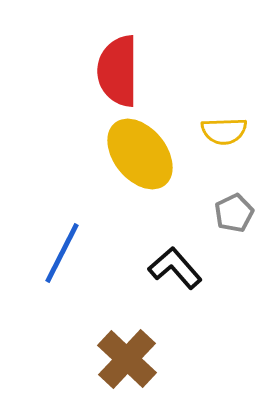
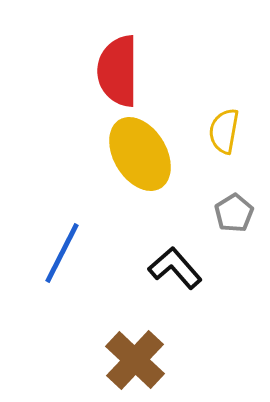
yellow semicircle: rotated 102 degrees clockwise
yellow ellipse: rotated 8 degrees clockwise
gray pentagon: rotated 6 degrees counterclockwise
brown cross: moved 8 px right, 1 px down
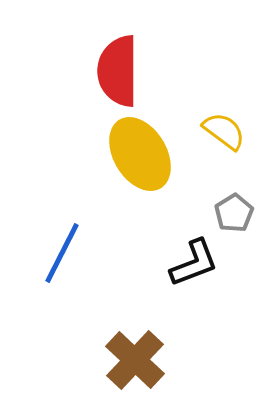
yellow semicircle: rotated 117 degrees clockwise
black L-shape: moved 19 px right, 5 px up; rotated 110 degrees clockwise
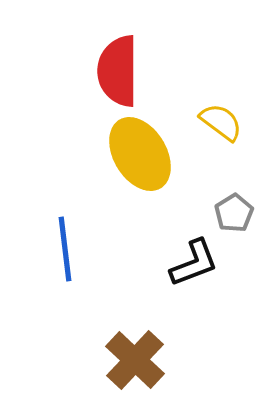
yellow semicircle: moved 3 px left, 9 px up
blue line: moved 3 px right, 4 px up; rotated 34 degrees counterclockwise
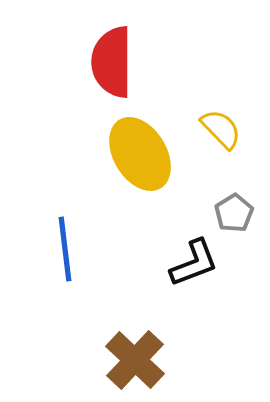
red semicircle: moved 6 px left, 9 px up
yellow semicircle: moved 7 px down; rotated 9 degrees clockwise
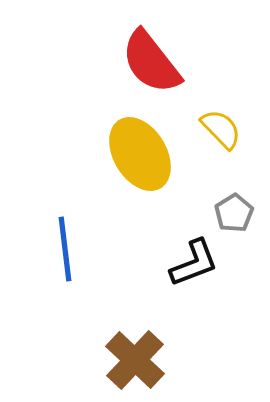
red semicircle: moved 39 px right; rotated 38 degrees counterclockwise
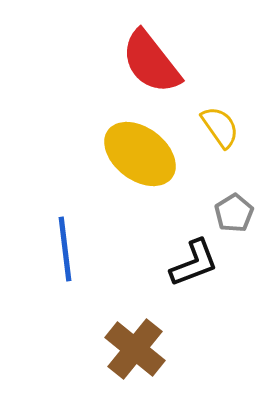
yellow semicircle: moved 1 px left, 2 px up; rotated 9 degrees clockwise
yellow ellipse: rotated 22 degrees counterclockwise
brown cross: moved 11 px up; rotated 4 degrees counterclockwise
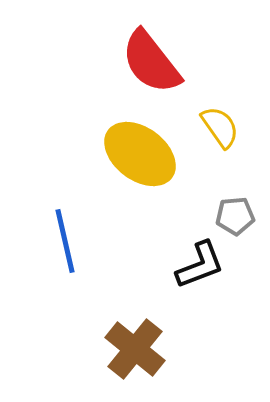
gray pentagon: moved 1 px right, 3 px down; rotated 27 degrees clockwise
blue line: moved 8 px up; rotated 6 degrees counterclockwise
black L-shape: moved 6 px right, 2 px down
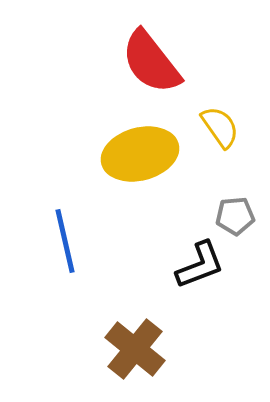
yellow ellipse: rotated 52 degrees counterclockwise
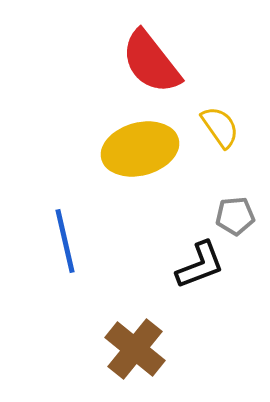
yellow ellipse: moved 5 px up
